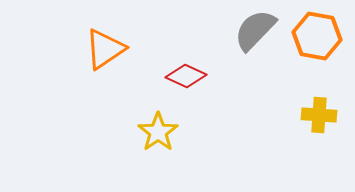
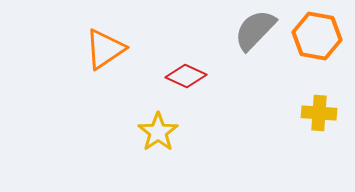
yellow cross: moved 2 px up
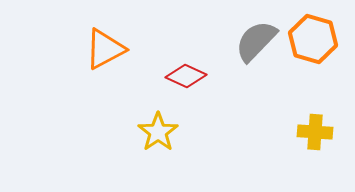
gray semicircle: moved 1 px right, 11 px down
orange hexagon: moved 4 px left, 3 px down; rotated 6 degrees clockwise
orange triangle: rotated 6 degrees clockwise
yellow cross: moved 4 px left, 19 px down
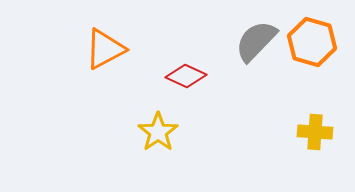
orange hexagon: moved 1 px left, 3 px down
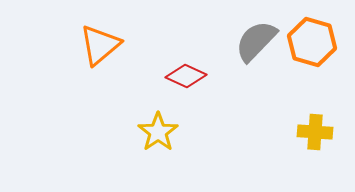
orange triangle: moved 5 px left, 4 px up; rotated 12 degrees counterclockwise
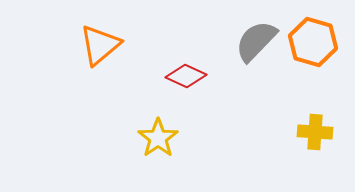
orange hexagon: moved 1 px right
yellow star: moved 6 px down
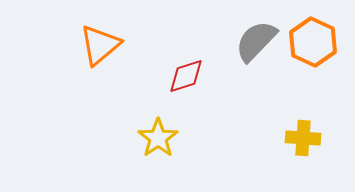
orange hexagon: rotated 9 degrees clockwise
red diamond: rotated 42 degrees counterclockwise
yellow cross: moved 12 px left, 6 px down
